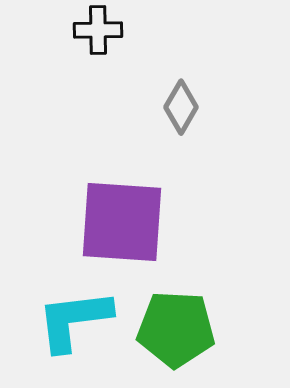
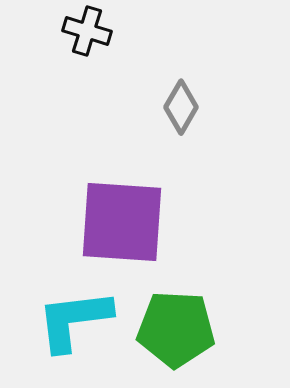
black cross: moved 11 px left, 1 px down; rotated 18 degrees clockwise
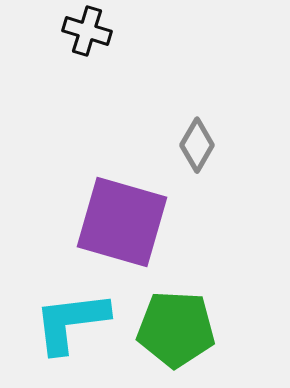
gray diamond: moved 16 px right, 38 px down
purple square: rotated 12 degrees clockwise
cyan L-shape: moved 3 px left, 2 px down
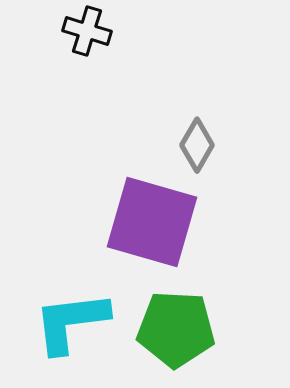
purple square: moved 30 px right
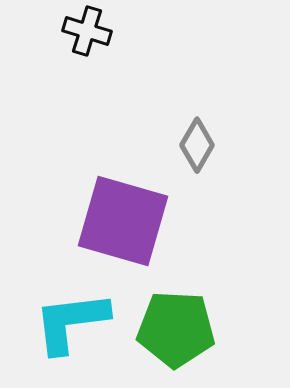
purple square: moved 29 px left, 1 px up
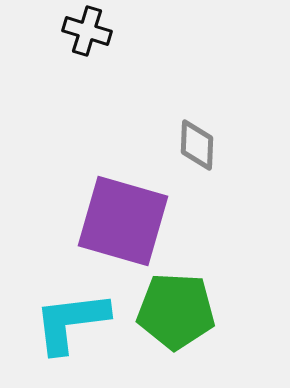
gray diamond: rotated 28 degrees counterclockwise
green pentagon: moved 18 px up
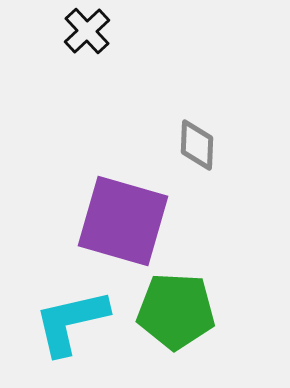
black cross: rotated 30 degrees clockwise
cyan L-shape: rotated 6 degrees counterclockwise
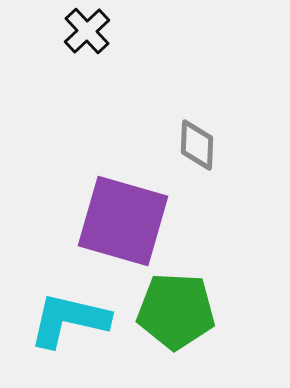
cyan L-shape: moved 2 px left, 2 px up; rotated 26 degrees clockwise
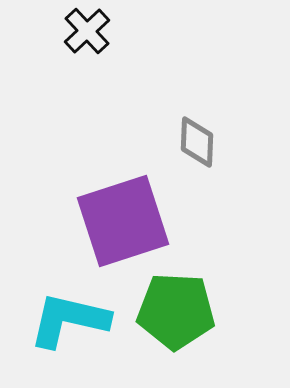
gray diamond: moved 3 px up
purple square: rotated 34 degrees counterclockwise
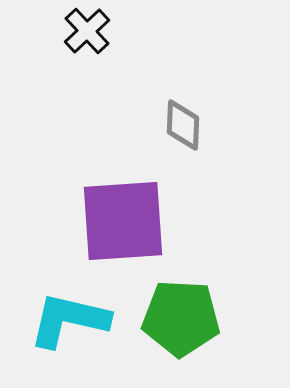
gray diamond: moved 14 px left, 17 px up
purple square: rotated 14 degrees clockwise
green pentagon: moved 5 px right, 7 px down
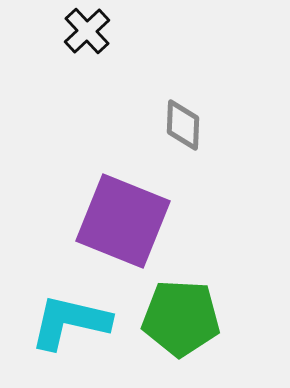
purple square: rotated 26 degrees clockwise
cyan L-shape: moved 1 px right, 2 px down
